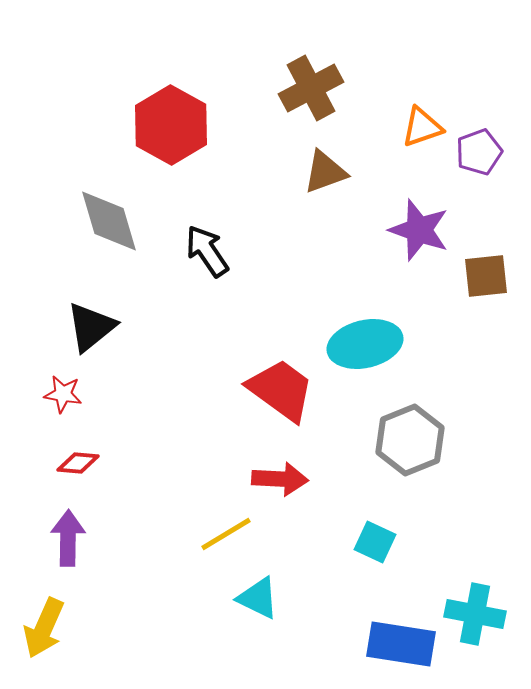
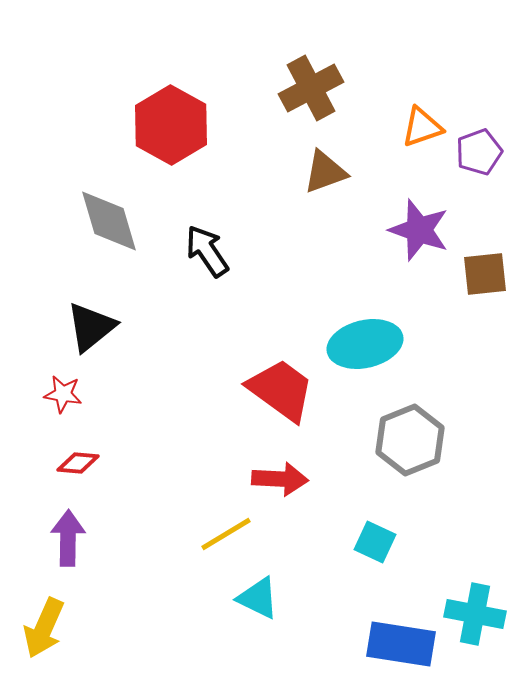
brown square: moved 1 px left, 2 px up
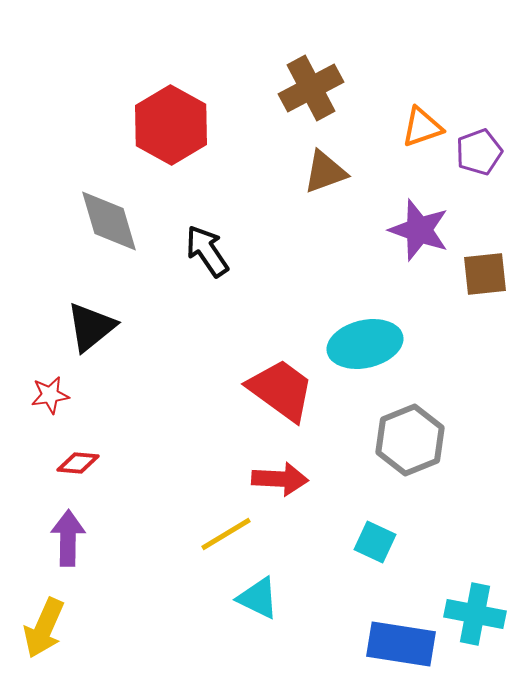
red star: moved 13 px left, 1 px down; rotated 18 degrees counterclockwise
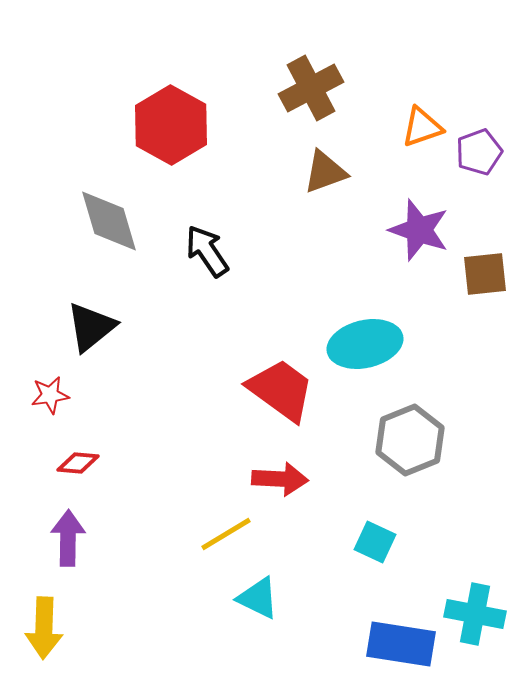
yellow arrow: rotated 22 degrees counterclockwise
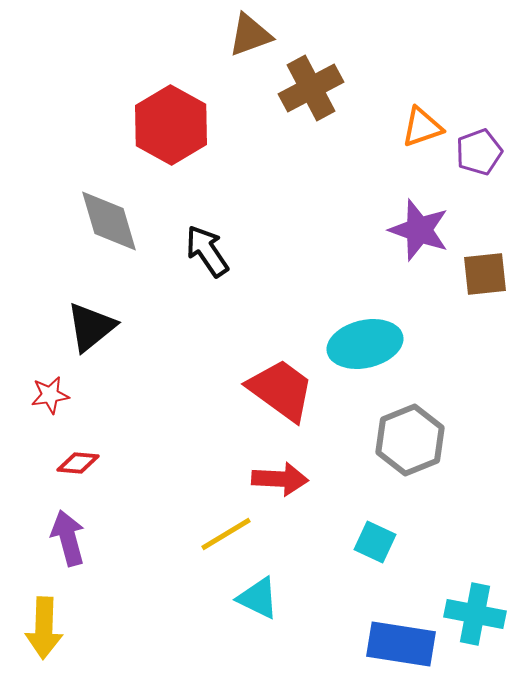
brown triangle: moved 75 px left, 137 px up
purple arrow: rotated 16 degrees counterclockwise
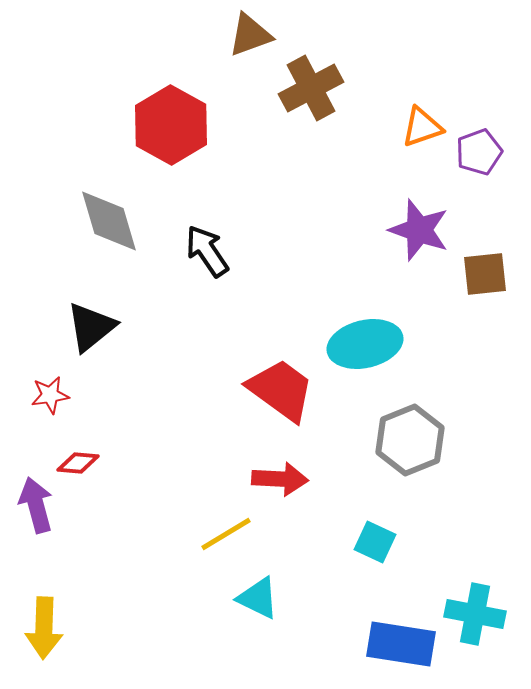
purple arrow: moved 32 px left, 33 px up
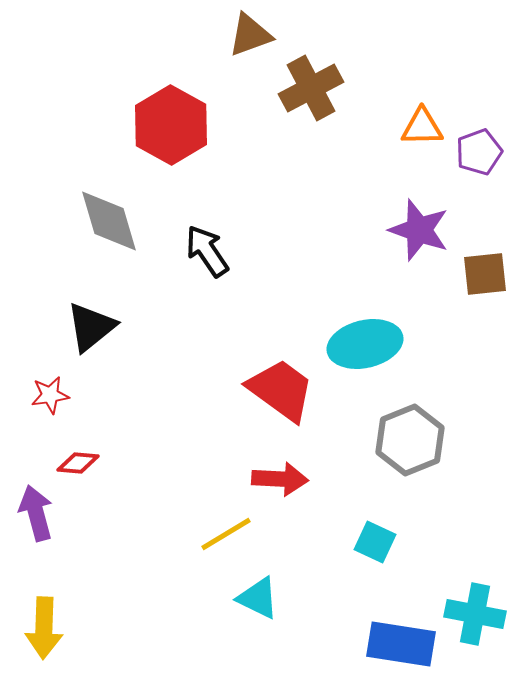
orange triangle: rotated 18 degrees clockwise
purple arrow: moved 8 px down
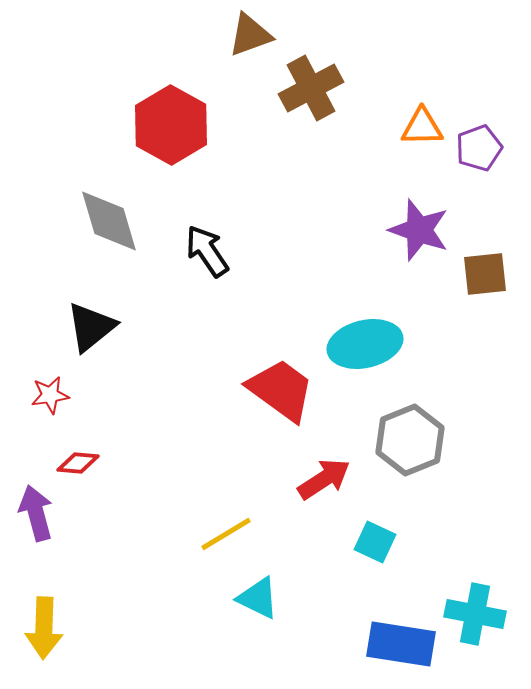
purple pentagon: moved 4 px up
red arrow: moved 44 px right; rotated 36 degrees counterclockwise
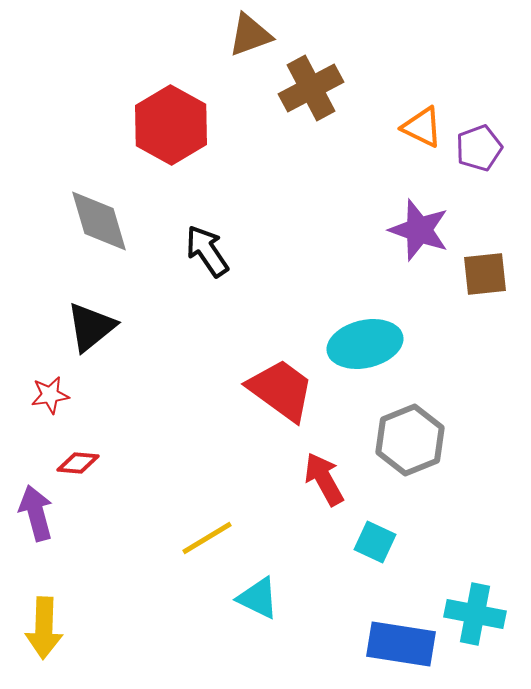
orange triangle: rotated 27 degrees clockwise
gray diamond: moved 10 px left
red arrow: rotated 86 degrees counterclockwise
yellow line: moved 19 px left, 4 px down
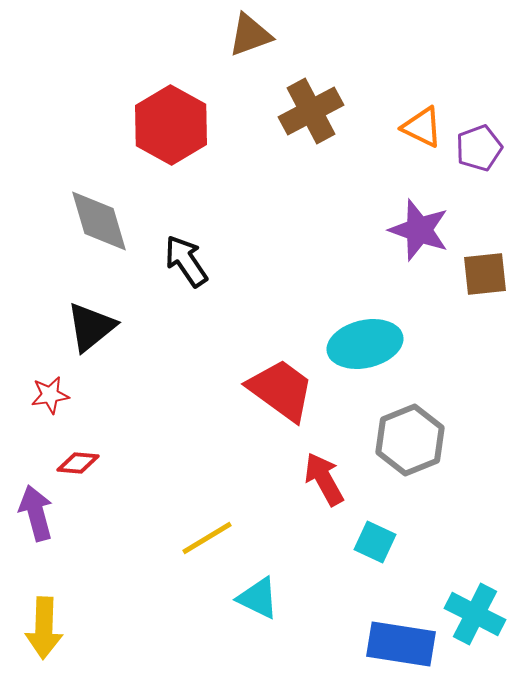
brown cross: moved 23 px down
black arrow: moved 21 px left, 10 px down
cyan cross: rotated 16 degrees clockwise
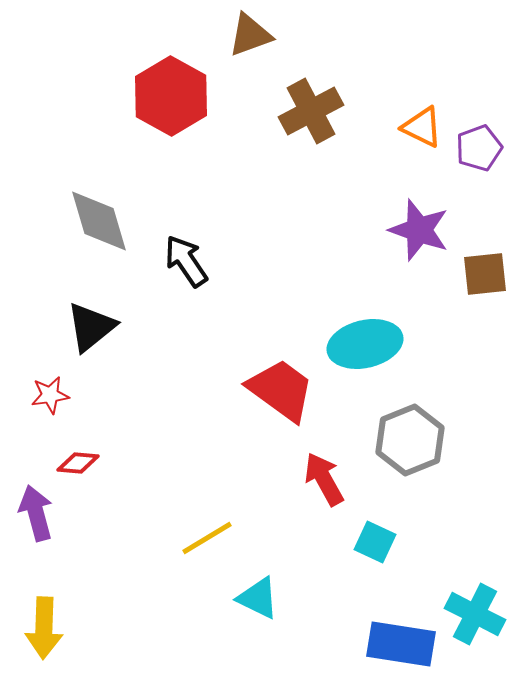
red hexagon: moved 29 px up
